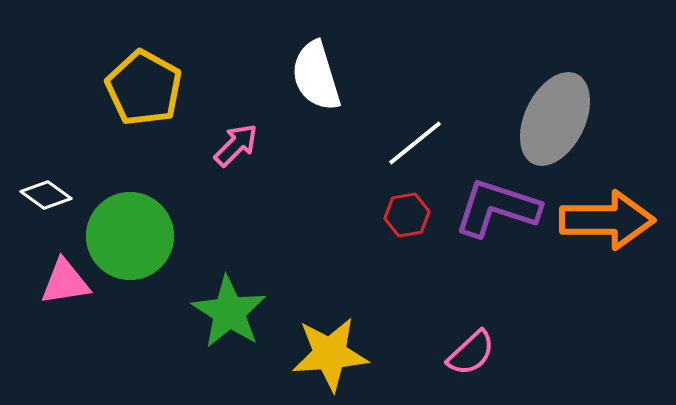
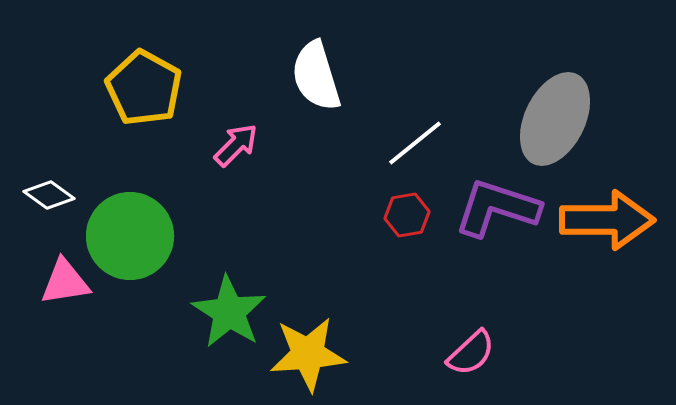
white diamond: moved 3 px right
yellow star: moved 22 px left
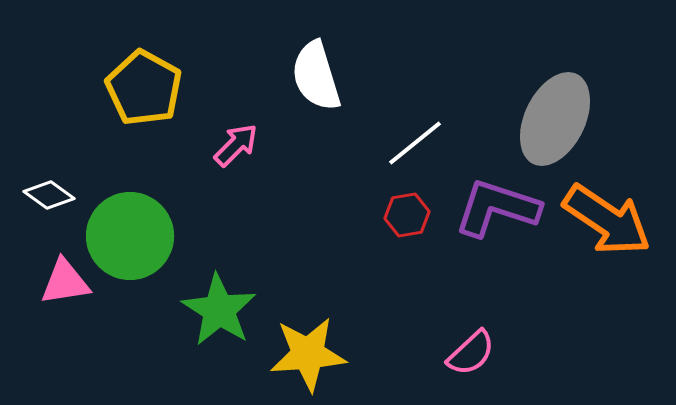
orange arrow: rotated 34 degrees clockwise
green star: moved 10 px left, 2 px up
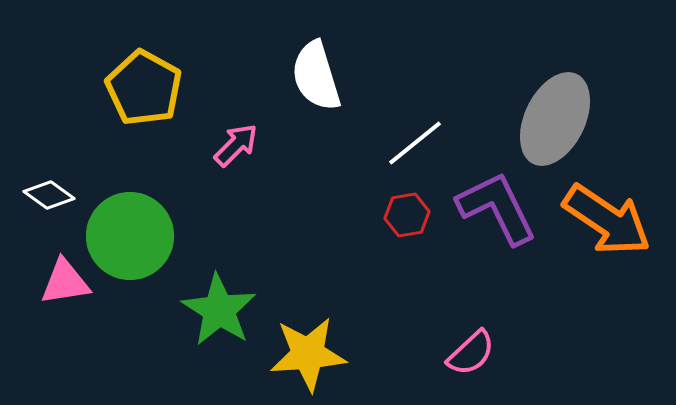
purple L-shape: rotated 46 degrees clockwise
